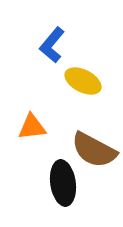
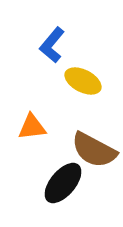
black ellipse: rotated 48 degrees clockwise
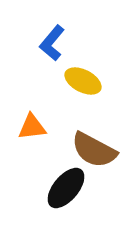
blue L-shape: moved 2 px up
black ellipse: moved 3 px right, 5 px down
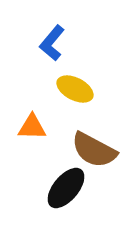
yellow ellipse: moved 8 px left, 8 px down
orange triangle: rotated 8 degrees clockwise
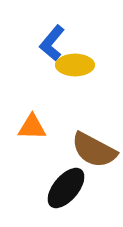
yellow ellipse: moved 24 px up; rotated 27 degrees counterclockwise
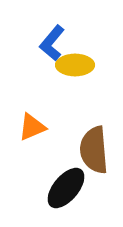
orange triangle: rotated 24 degrees counterclockwise
brown semicircle: rotated 57 degrees clockwise
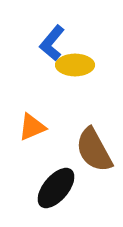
brown semicircle: rotated 24 degrees counterclockwise
black ellipse: moved 10 px left
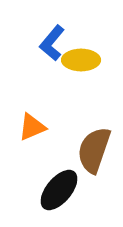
yellow ellipse: moved 6 px right, 5 px up
brown semicircle: rotated 48 degrees clockwise
black ellipse: moved 3 px right, 2 px down
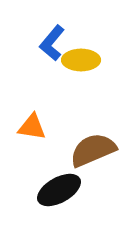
orange triangle: rotated 32 degrees clockwise
brown semicircle: moved 1 px left; rotated 48 degrees clockwise
black ellipse: rotated 21 degrees clockwise
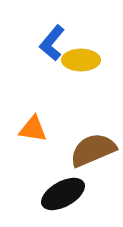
orange triangle: moved 1 px right, 2 px down
black ellipse: moved 4 px right, 4 px down
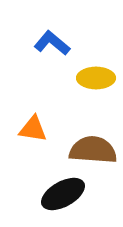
blue L-shape: rotated 90 degrees clockwise
yellow ellipse: moved 15 px right, 18 px down
brown semicircle: rotated 27 degrees clockwise
